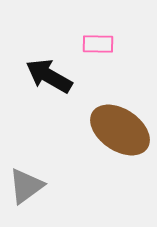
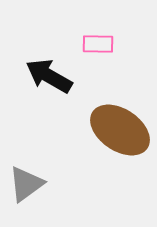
gray triangle: moved 2 px up
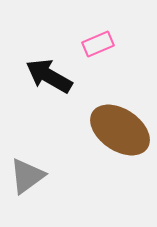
pink rectangle: rotated 24 degrees counterclockwise
gray triangle: moved 1 px right, 8 px up
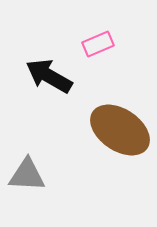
gray triangle: moved 1 px up; rotated 39 degrees clockwise
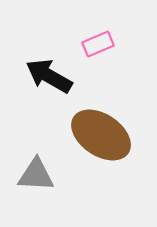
brown ellipse: moved 19 px left, 5 px down
gray triangle: moved 9 px right
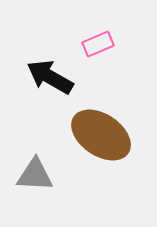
black arrow: moved 1 px right, 1 px down
gray triangle: moved 1 px left
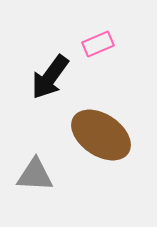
black arrow: rotated 84 degrees counterclockwise
